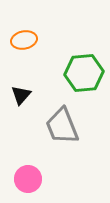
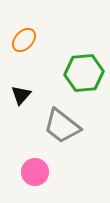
orange ellipse: rotated 35 degrees counterclockwise
gray trapezoid: rotated 30 degrees counterclockwise
pink circle: moved 7 px right, 7 px up
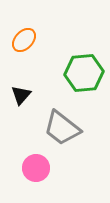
gray trapezoid: moved 2 px down
pink circle: moved 1 px right, 4 px up
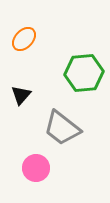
orange ellipse: moved 1 px up
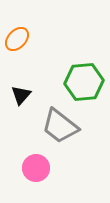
orange ellipse: moved 7 px left
green hexagon: moved 9 px down
gray trapezoid: moved 2 px left, 2 px up
